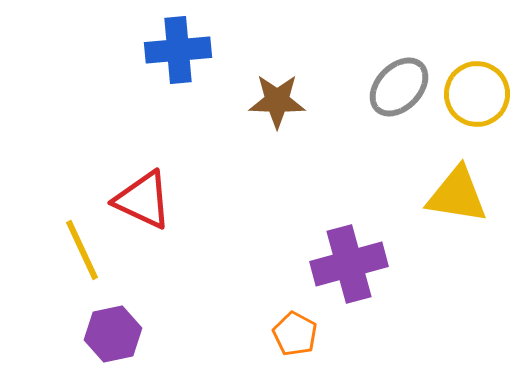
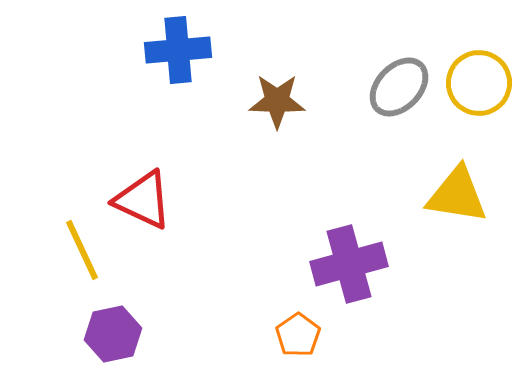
yellow circle: moved 2 px right, 11 px up
orange pentagon: moved 3 px right, 1 px down; rotated 9 degrees clockwise
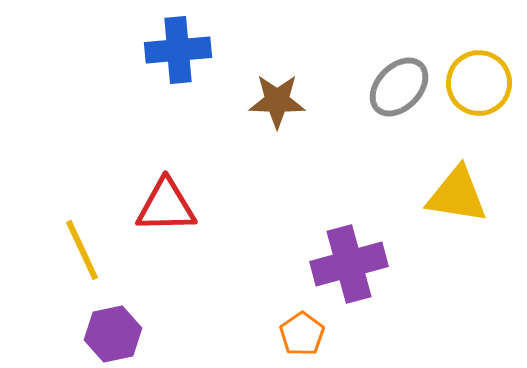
red triangle: moved 23 px right, 6 px down; rotated 26 degrees counterclockwise
orange pentagon: moved 4 px right, 1 px up
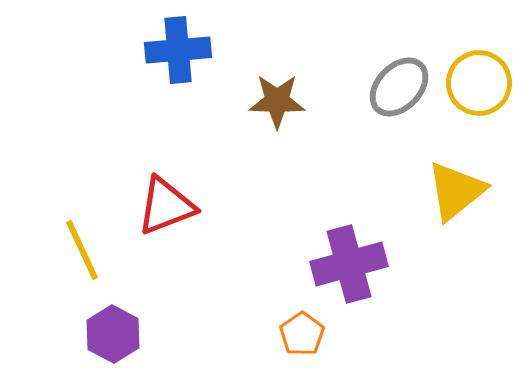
yellow triangle: moved 1 px left, 4 px up; rotated 48 degrees counterclockwise
red triangle: rotated 20 degrees counterclockwise
purple hexagon: rotated 20 degrees counterclockwise
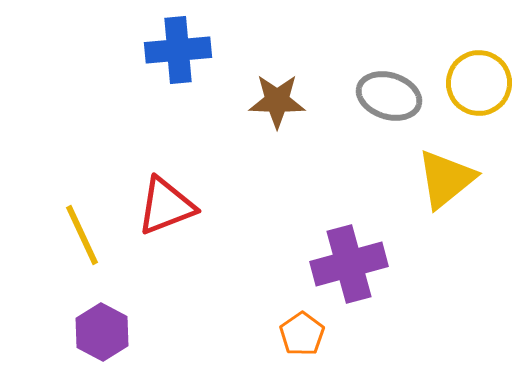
gray ellipse: moved 10 px left, 9 px down; rotated 64 degrees clockwise
yellow triangle: moved 10 px left, 12 px up
yellow line: moved 15 px up
purple hexagon: moved 11 px left, 2 px up
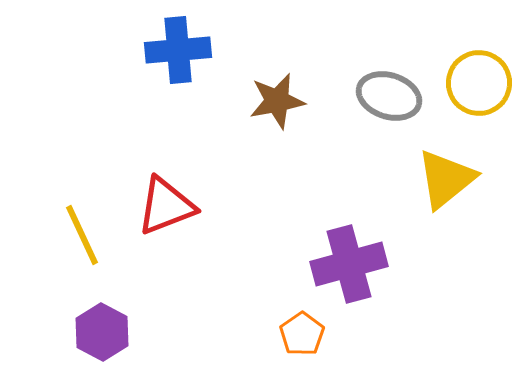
brown star: rotated 12 degrees counterclockwise
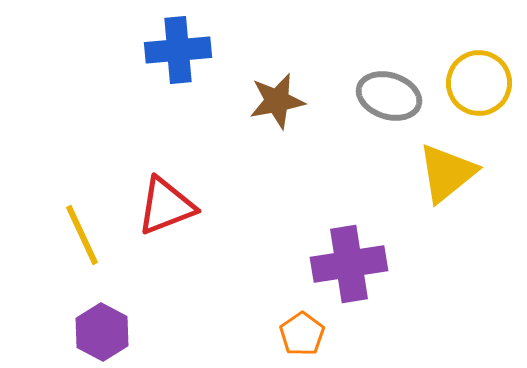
yellow triangle: moved 1 px right, 6 px up
purple cross: rotated 6 degrees clockwise
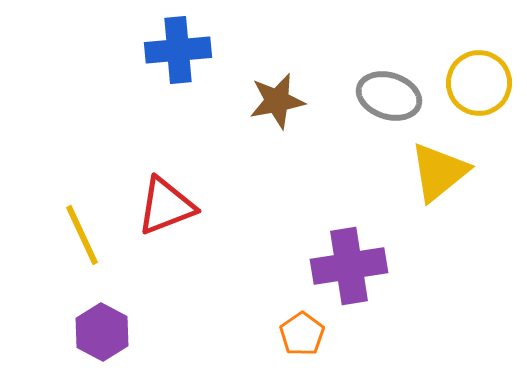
yellow triangle: moved 8 px left, 1 px up
purple cross: moved 2 px down
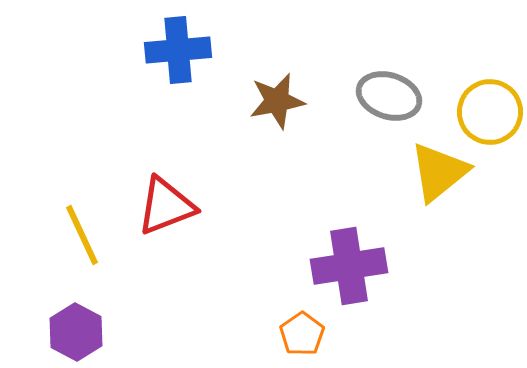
yellow circle: moved 11 px right, 29 px down
purple hexagon: moved 26 px left
